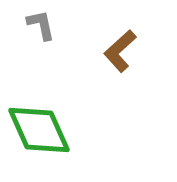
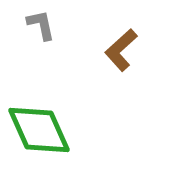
brown L-shape: moved 1 px right, 1 px up
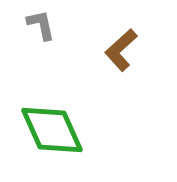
green diamond: moved 13 px right
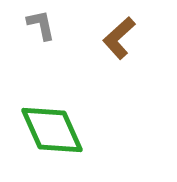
brown L-shape: moved 2 px left, 12 px up
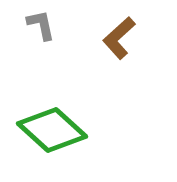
green diamond: rotated 24 degrees counterclockwise
